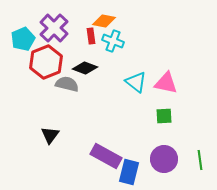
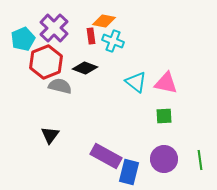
gray semicircle: moved 7 px left, 2 px down
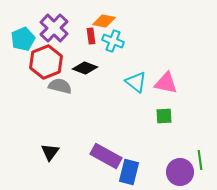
black triangle: moved 17 px down
purple circle: moved 16 px right, 13 px down
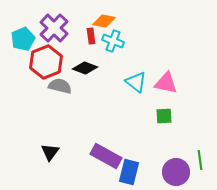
purple circle: moved 4 px left
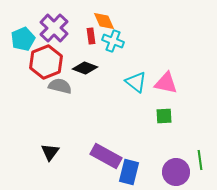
orange diamond: rotated 55 degrees clockwise
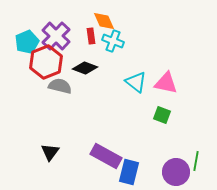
purple cross: moved 2 px right, 8 px down
cyan pentagon: moved 4 px right, 3 px down
green square: moved 2 px left, 1 px up; rotated 24 degrees clockwise
green line: moved 4 px left, 1 px down; rotated 18 degrees clockwise
